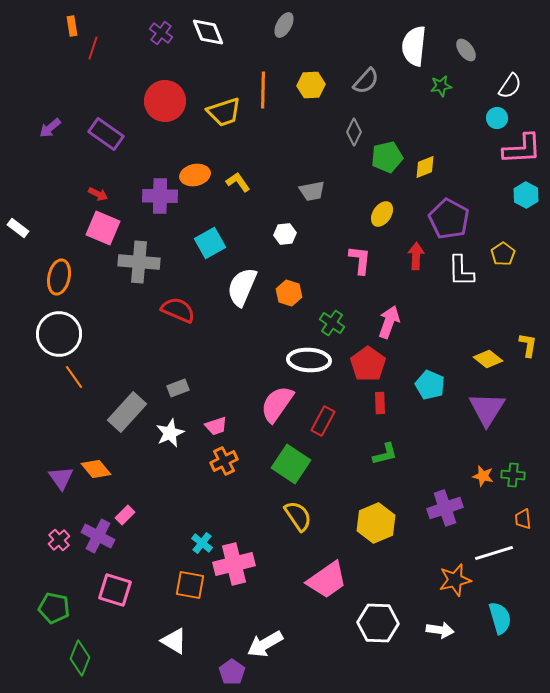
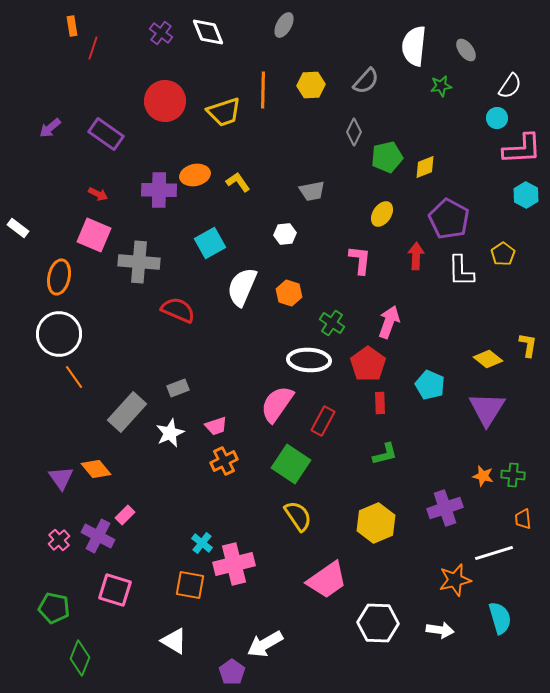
purple cross at (160, 196): moved 1 px left, 6 px up
pink square at (103, 228): moved 9 px left, 7 px down
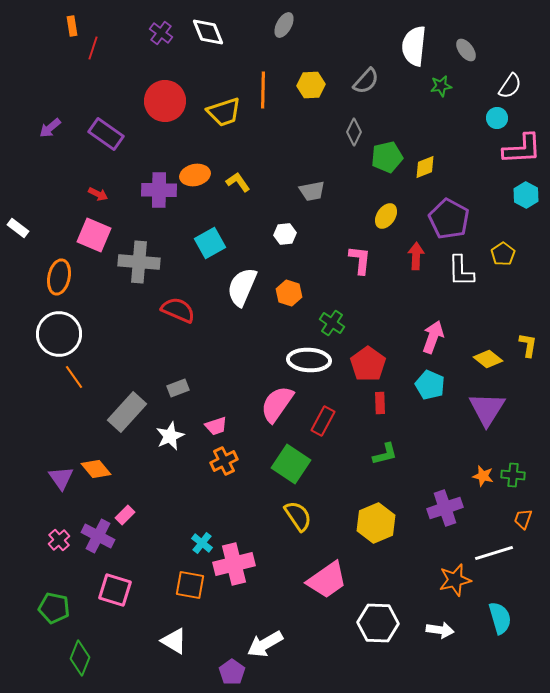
yellow ellipse at (382, 214): moved 4 px right, 2 px down
pink arrow at (389, 322): moved 44 px right, 15 px down
white star at (170, 433): moved 3 px down
orange trapezoid at (523, 519): rotated 25 degrees clockwise
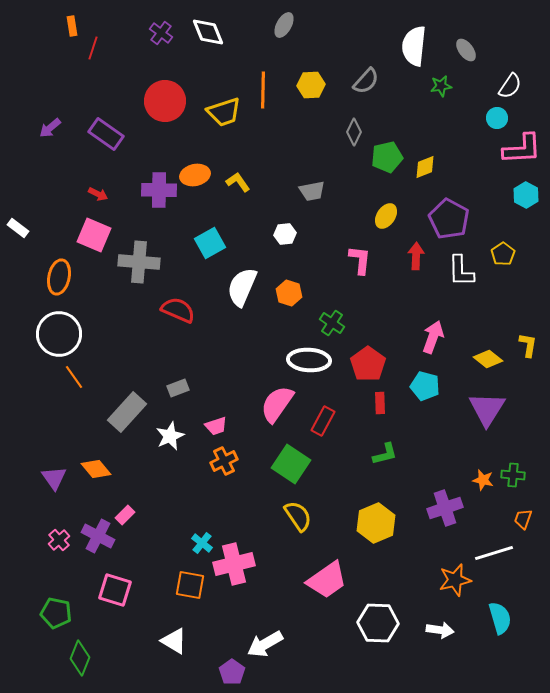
cyan pentagon at (430, 385): moved 5 px left, 1 px down; rotated 8 degrees counterclockwise
orange star at (483, 476): moved 4 px down
purple triangle at (61, 478): moved 7 px left
green pentagon at (54, 608): moved 2 px right, 5 px down
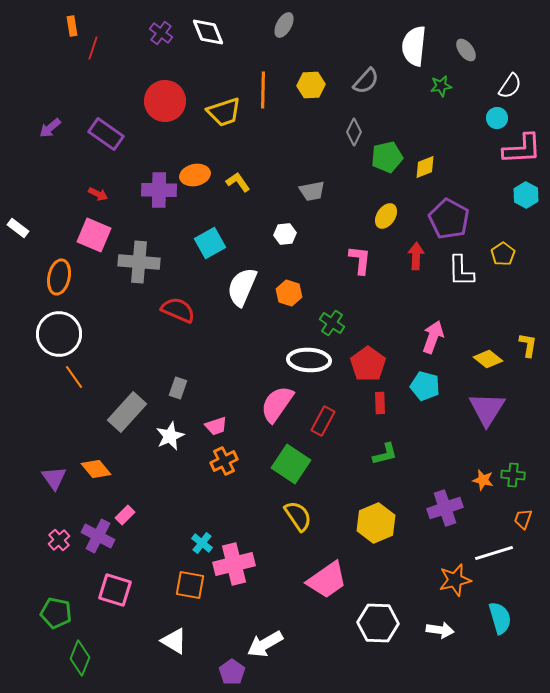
gray rectangle at (178, 388): rotated 50 degrees counterclockwise
